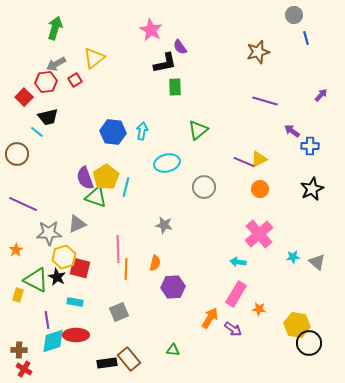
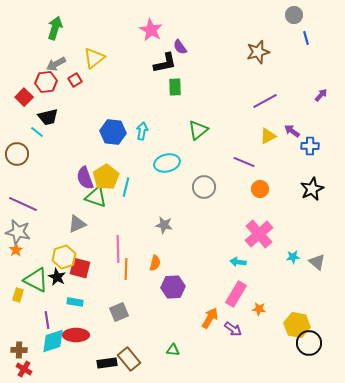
purple line at (265, 101): rotated 45 degrees counterclockwise
yellow triangle at (259, 159): moved 9 px right, 23 px up
gray star at (49, 233): moved 31 px left, 1 px up; rotated 15 degrees clockwise
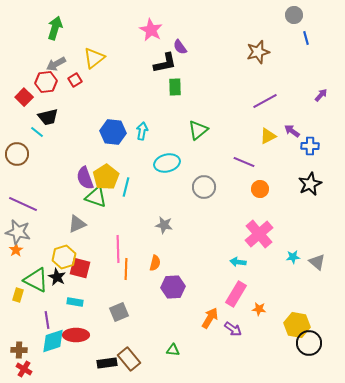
black star at (312, 189): moved 2 px left, 5 px up
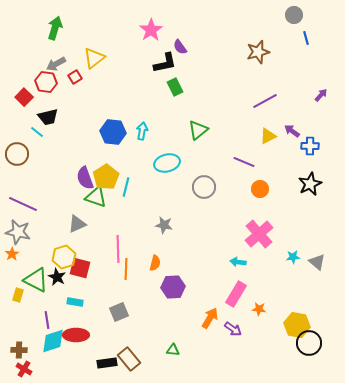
pink star at (151, 30): rotated 10 degrees clockwise
red square at (75, 80): moved 3 px up
red hexagon at (46, 82): rotated 15 degrees clockwise
green rectangle at (175, 87): rotated 24 degrees counterclockwise
orange star at (16, 250): moved 4 px left, 4 px down
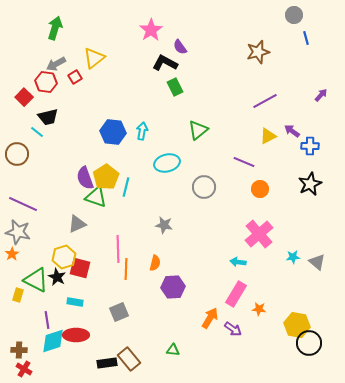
black L-shape at (165, 63): rotated 140 degrees counterclockwise
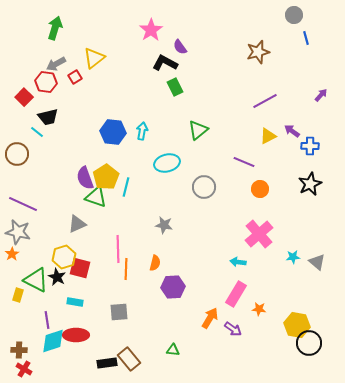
gray square at (119, 312): rotated 18 degrees clockwise
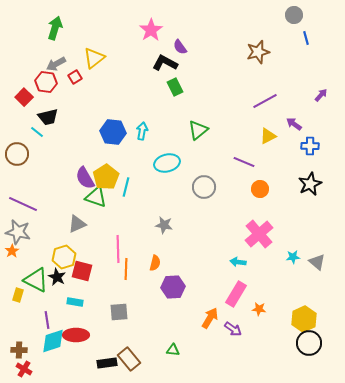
purple arrow at (292, 131): moved 2 px right, 7 px up
purple semicircle at (85, 178): rotated 10 degrees counterclockwise
orange star at (12, 254): moved 3 px up
red square at (80, 268): moved 2 px right, 3 px down
yellow hexagon at (297, 325): moved 7 px right, 6 px up; rotated 25 degrees clockwise
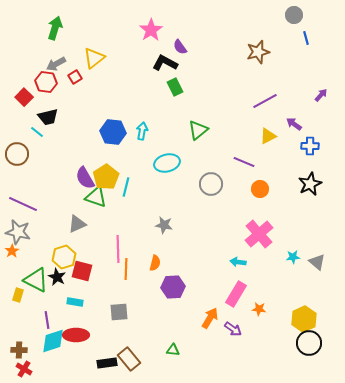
gray circle at (204, 187): moved 7 px right, 3 px up
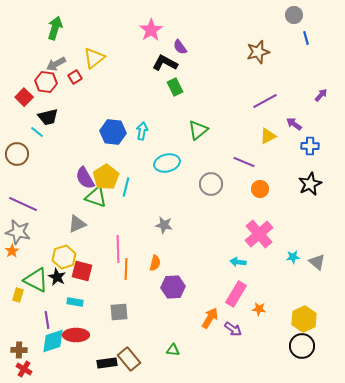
black circle at (309, 343): moved 7 px left, 3 px down
